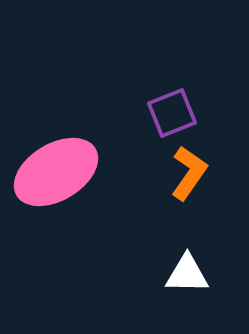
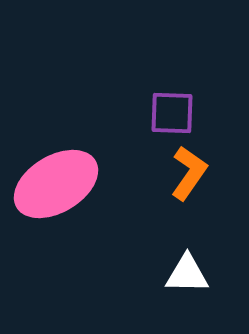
purple square: rotated 24 degrees clockwise
pink ellipse: moved 12 px down
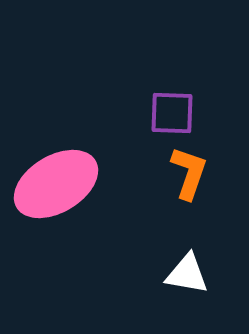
orange L-shape: rotated 16 degrees counterclockwise
white triangle: rotated 9 degrees clockwise
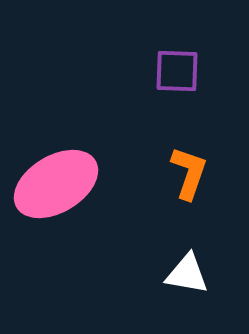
purple square: moved 5 px right, 42 px up
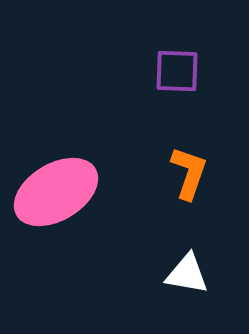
pink ellipse: moved 8 px down
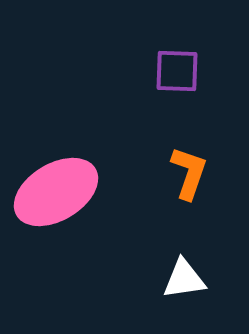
white triangle: moved 3 px left, 5 px down; rotated 18 degrees counterclockwise
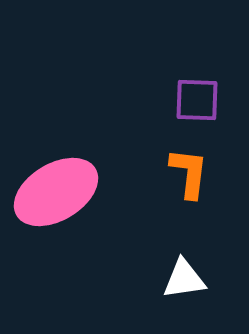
purple square: moved 20 px right, 29 px down
orange L-shape: rotated 12 degrees counterclockwise
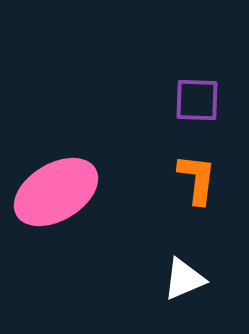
orange L-shape: moved 8 px right, 6 px down
white triangle: rotated 15 degrees counterclockwise
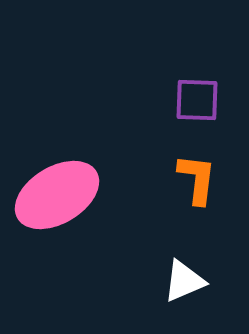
pink ellipse: moved 1 px right, 3 px down
white triangle: moved 2 px down
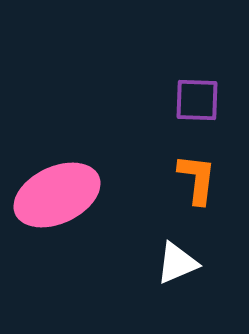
pink ellipse: rotated 6 degrees clockwise
white triangle: moved 7 px left, 18 px up
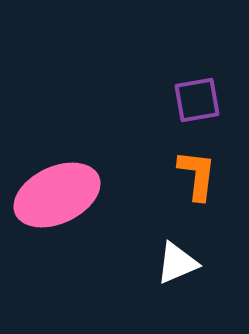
purple square: rotated 12 degrees counterclockwise
orange L-shape: moved 4 px up
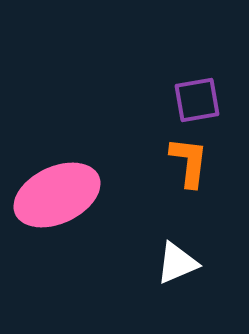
orange L-shape: moved 8 px left, 13 px up
